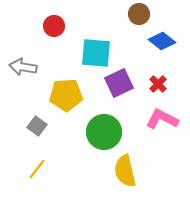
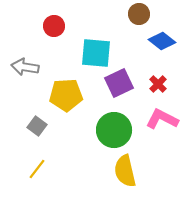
gray arrow: moved 2 px right
green circle: moved 10 px right, 2 px up
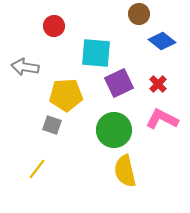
gray square: moved 15 px right, 1 px up; rotated 18 degrees counterclockwise
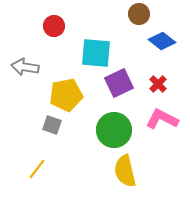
yellow pentagon: rotated 8 degrees counterclockwise
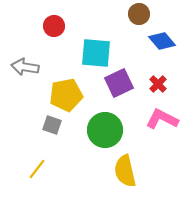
blue diamond: rotated 12 degrees clockwise
green circle: moved 9 px left
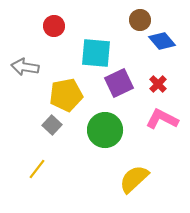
brown circle: moved 1 px right, 6 px down
gray square: rotated 24 degrees clockwise
yellow semicircle: moved 9 px right, 8 px down; rotated 60 degrees clockwise
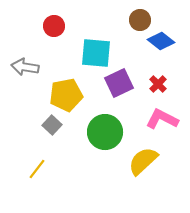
blue diamond: moved 1 px left; rotated 12 degrees counterclockwise
green circle: moved 2 px down
yellow semicircle: moved 9 px right, 18 px up
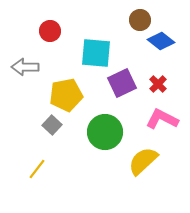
red circle: moved 4 px left, 5 px down
gray arrow: rotated 8 degrees counterclockwise
purple square: moved 3 px right
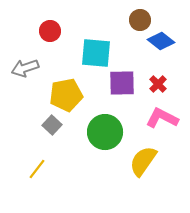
gray arrow: moved 1 px down; rotated 20 degrees counterclockwise
purple square: rotated 24 degrees clockwise
pink L-shape: moved 1 px up
yellow semicircle: rotated 12 degrees counterclockwise
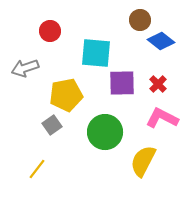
gray square: rotated 12 degrees clockwise
yellow semicircle: rotated 8 degrees counterclockwise
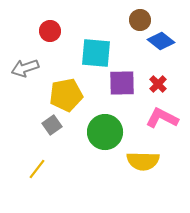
yellow semicircle: rotated 116 degrees counterclockwise
